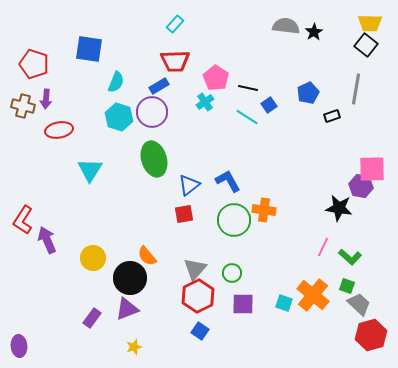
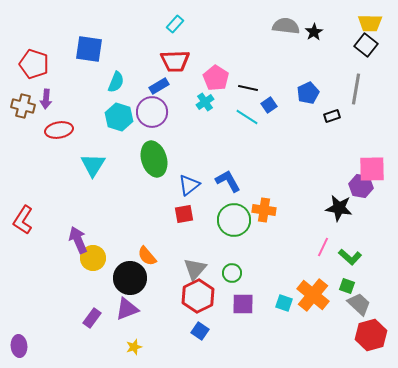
cyan triangle at (90, 170): moved 3 px right, 5 px up
purple arrow at (47, 240): moved 31 px right
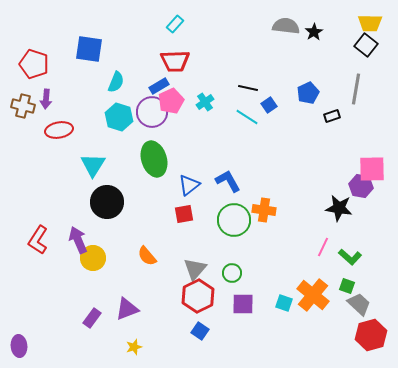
pink pentagon at (216, 78): moved 45 px left, 23 px down; rotated 15 degrees clockwise
red L-shape at (23, 220): moved 15 px right, 20 px down
black circle at (130, 278): moved 23 px left, 76 px up
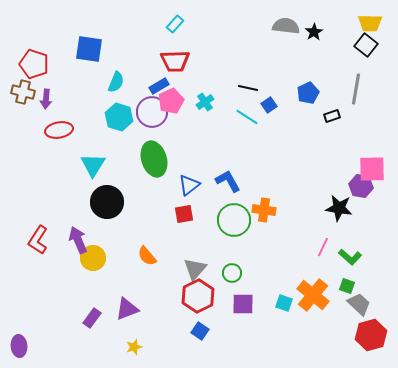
brown cross at (23, 106): moved 14 px up
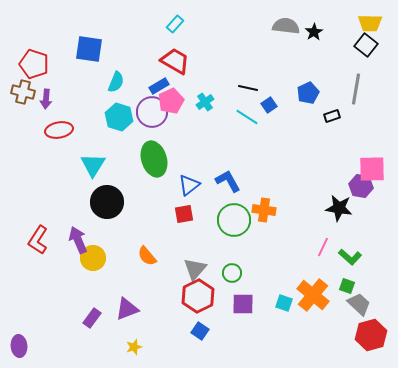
red trapezoid at (175, 61): rotated 148 degrees counterclockwise
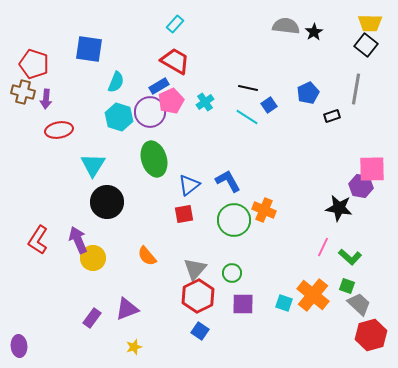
purple circle at (152, 112): moved 2 px left
orange cross at (264, 210): rotated 15 degrees clockwise
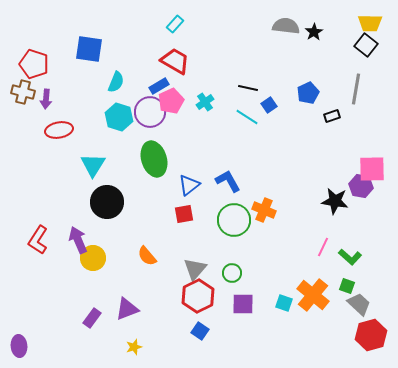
black star at (339, 208): moved 4 px left, 7 px up
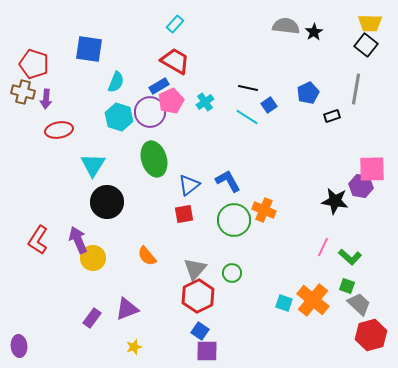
orange cross at (313, 295): moved 5 px down
purple square at (243, 304): moved 36 px left, 47 px down
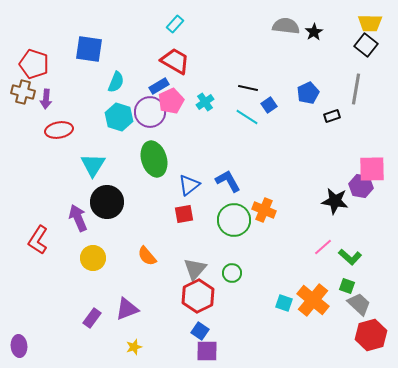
purple arrow at (78, 240): moved 22 px up
pink line at (323, 247): rotated 24 degrees clockwise
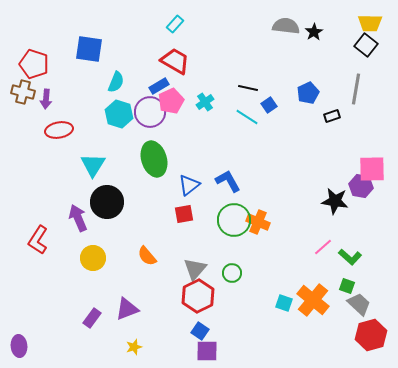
cyan hexagon at (119, 117): moved 3 px up
orange cross at (264, 210): moved 6 px left, 12 px down
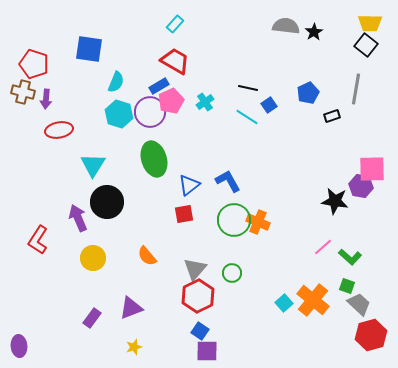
cyan square at (284, 303): rotated 30 degrees clockwise
purple triangle at (127, 309): moved 4 px right, 1 px up
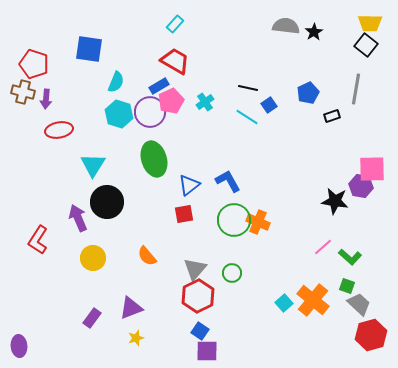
yellow star at (134, 347): moved 2 px right, 9 px up
